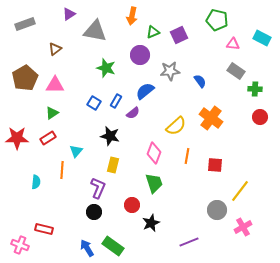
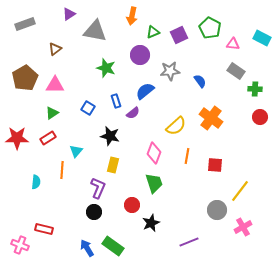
green pentagon at (217, 20): moved 7 px left, 8 px down; rotated 15 degrees clockwise
blue rectangle at (116, 101): rotated 48 degrees counterclockwise
blue square at (94, 103): moved 6 px left, 5 px down
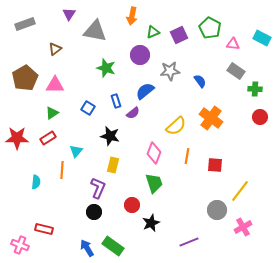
purple triangle at (69, 14): rotated 24 degrees counterclockwise
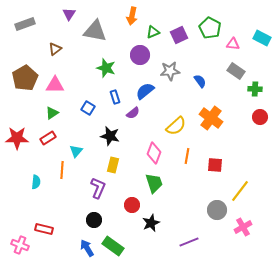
blue rectangle at (116, 101): moved 1 px left, 4 px up
black circle at (94, 212): moved 8 px down
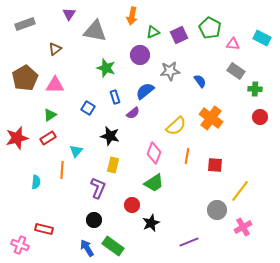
green triangle at (52, 113): moved 2 px left, 2 px down
red star at (17, 138): rotated 15 degrees counterclockwise
green trapezoid at (154, 183): rotated 75 degrees clockwise
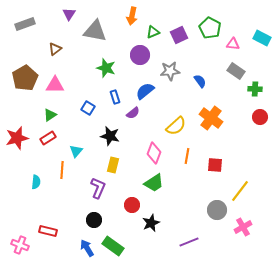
red rectangle at (44, 229): moved 4 px right, 2 px down
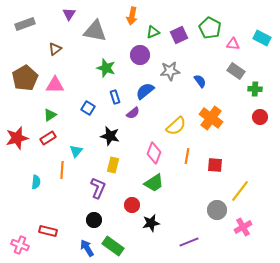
black star at (151, 223): rotated 12 degrees clockwise
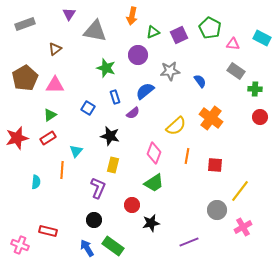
purple circle at (140, 55): moved 2 px left
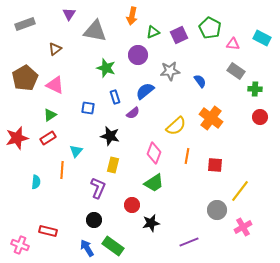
pink triangle at (55, 85): rotated 24 degrees clockwise
blue square at (88, 108): rotated 24 degrees counterclockwise
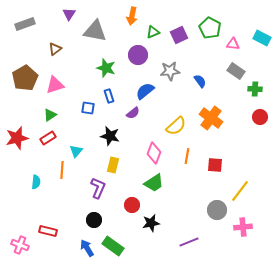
pink triangle at (55, 85): rotated 42 degrees counterclockwise
blue rectangle at (115, 97): moved 6 px left, 1 px up
pink cross at (243, 227): rotated 24 degrees clockwise
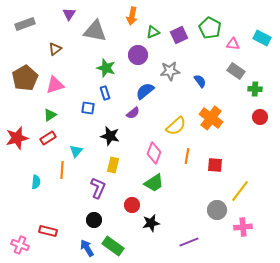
blue rectangle at (109, 96): moved 4 px left, 3 px up
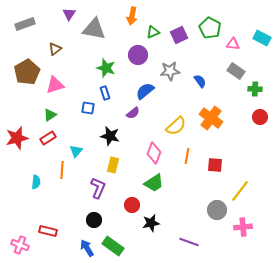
gray triangle at (95, 31): moved 1 px left, 2 px up
brown pentagon at (25, 78): moved 2 px right, 6 px up
purple line at (189, 242): rotated 42 degrees clockwise
